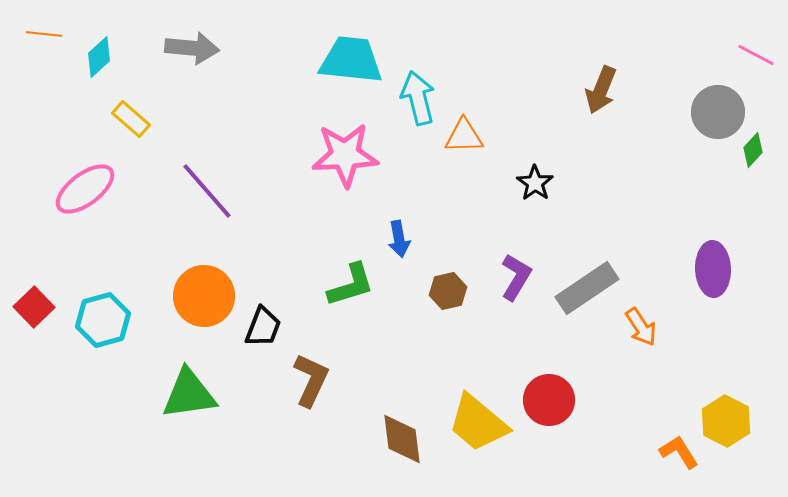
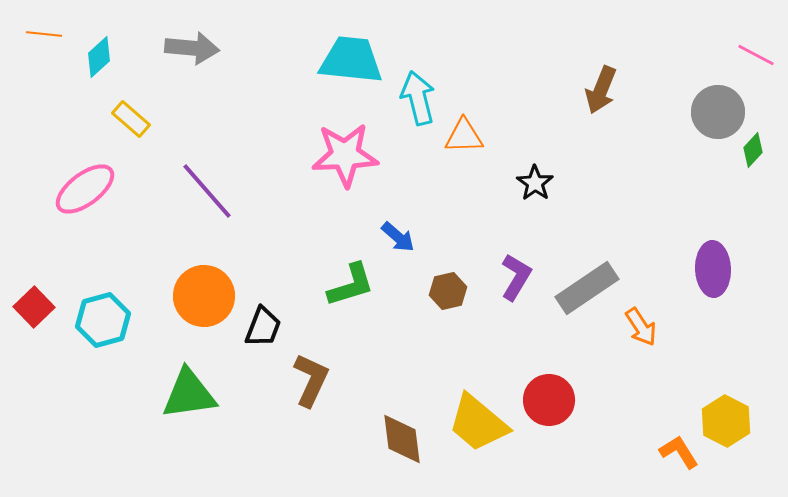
blue arrow: moved 1 px left, 2 px up; rotated 39 degrees counterclockwise
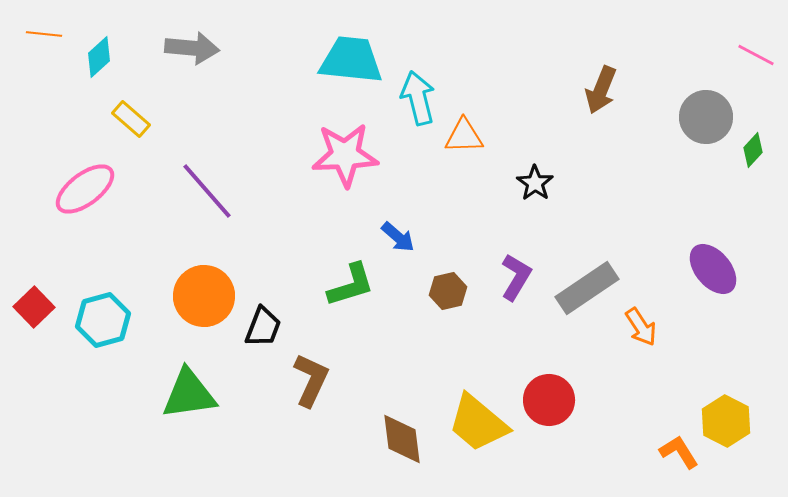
gray circle: moved 12 px left, 5 px down
purple ellipse: rotated 38 degrees counterclockwise
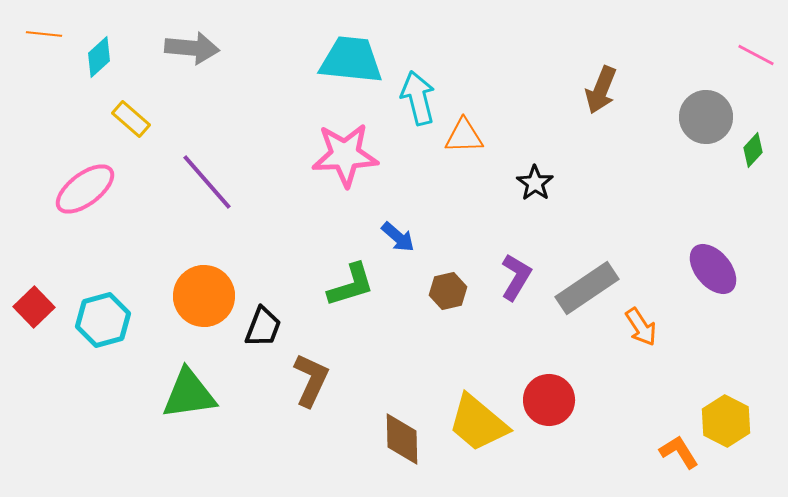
purple line: moved 9 px up
brown diamond: rotated 6 degrees clockwise
